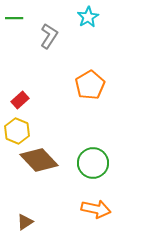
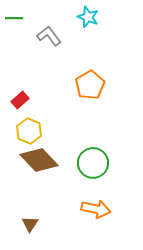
cyan star: rotated 20 degrees counterclockwise
gray L-shape: rotated 70 degrees counterclockwise
yellow hexagon: moved 12 px right
brown triangle: moved 5 px right, 2 px down; rotated 24 degrees counterclockwise
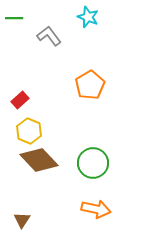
brown triangle: moved 8 px left, 4 px up
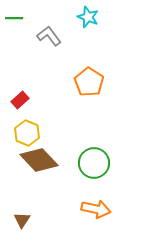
orange pentagon: moved 1 px left, 3 px up; rotated 8 degrees counterclockwise
yellow hexagon: moved 2 px left, 2 px down
green circle: moved 1 px right
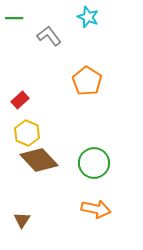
orange pentagon: moved 2 px left, 1 px up
